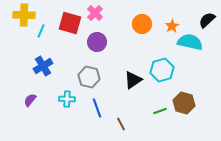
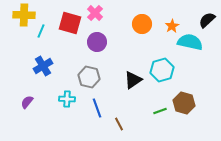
purple semicircle: moved 3 px left, 2 px down
brown line: moved 2 px left
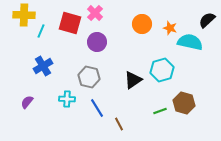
orange star: moved 2 px left, 2 px down; rotated 24 degrees counterclockwise
blue line: rotated 12 degrees counterclockwise
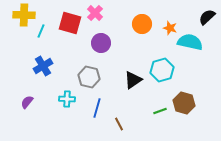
black semicircle: moved 3 px up
purple circle: moved 4 px right, 1 px down
blue line: rotated 48 degrees clockwise
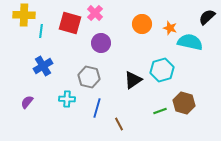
cyan line: rotated 16 degrees counterclockwise
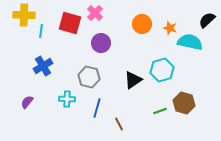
black semicircle: moved 3 px down
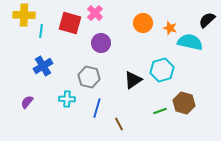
orange circle: moved 1 px right, 1 px up
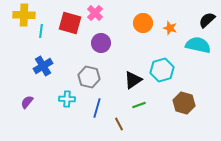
cyan semicircle: moved 8 px right, 3 px down
green line: moved 21 px left, 6 px up
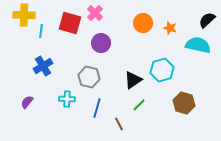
green line: rotated 24 degrees counterclockwise
